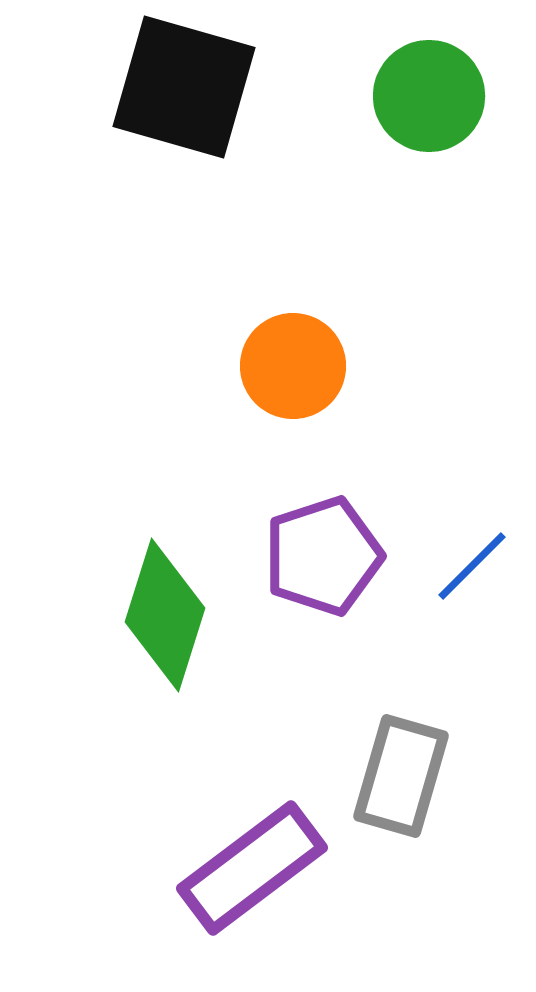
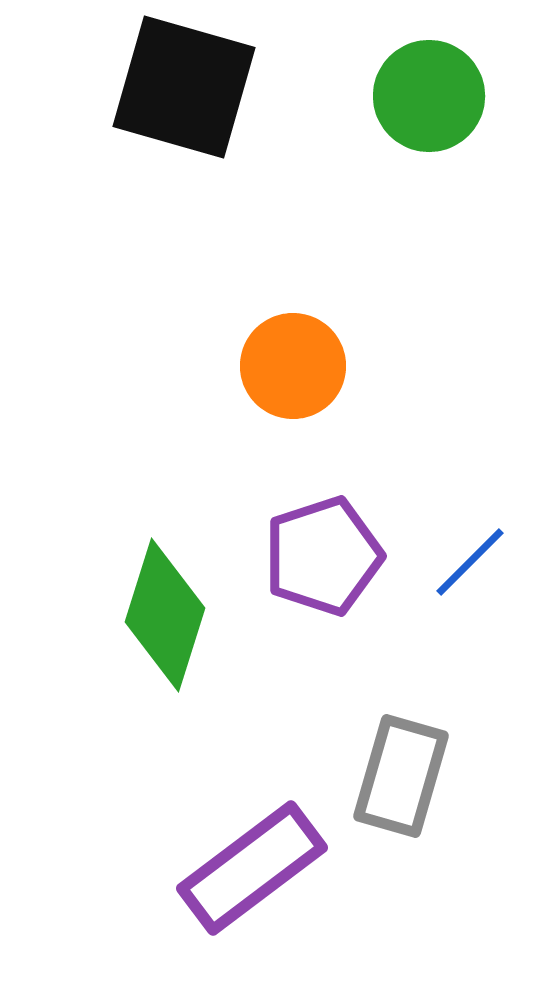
blue line: moved 2 px left, 4 px up
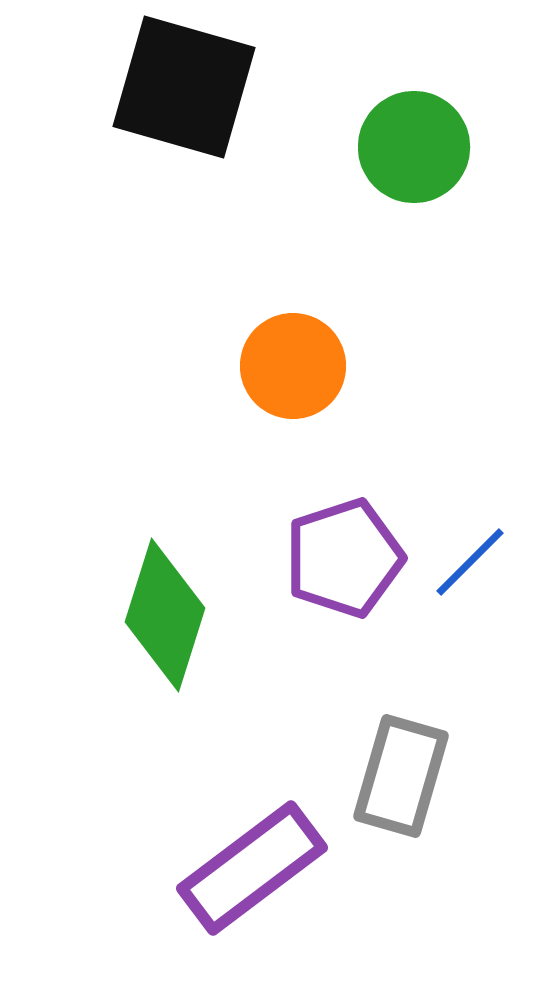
green circle: moved 15 px left, 51 px down
purple pentagon: moved 21 px right, 2 px down
